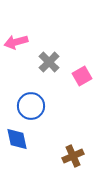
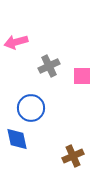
gray cross: moved 4 px down; rotated 20 degrees clockwise
pink square: rotated 30 degrees clockwise
blue circle: moved 2 px down
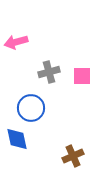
gray cross: moved 6 px down; rotated 10 degrees clockwise
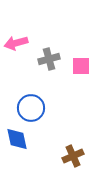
pink arrow: moved 1 px down
gray cross: moved 13 px up
pink square: moved 1 px left, 10 px up
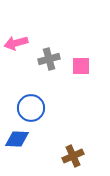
blue diamond: rotated 75 degrees counterclockwise
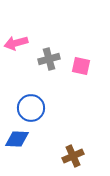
pink square: rotated 12 degrees clockwise
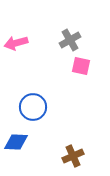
gray cross: moved 21 px right, 19 px up; rotated 15 degrees counterclockwise
blue circle: moved 2 px right, 1 px up
blue diamond: moved 1 px left, 3 px down
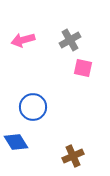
pink arrow: moved 7 px right, 3 px up
pink square: moved 2 px right, 2 px down
blue diamond: rotated 55 degrees clockwise
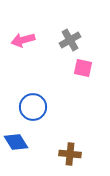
brown cross: moved 3 px left, 2 px up; rotated 30 degrees clockwise
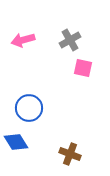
blue circle: moved 4 px left, 1 px down
brown cross: rotated 15 degrees clockwise
